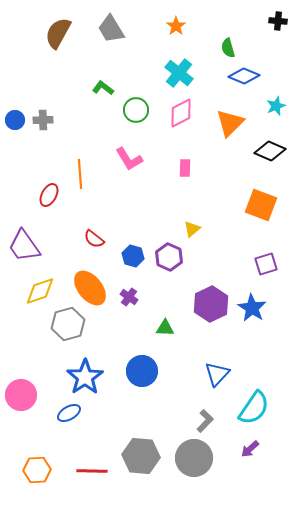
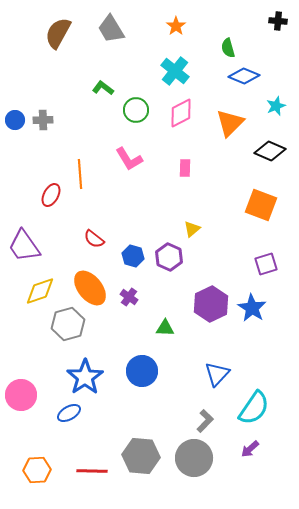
cyan cross at (179, 73): moved 4 px left, 2 px up
red ellipse at (49, 195): moved 2 px right
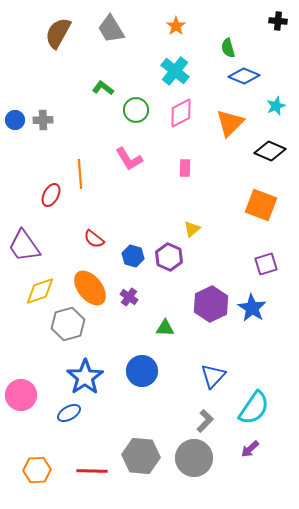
blue triangle at (217, 374): moved 4 px left, 2 px down
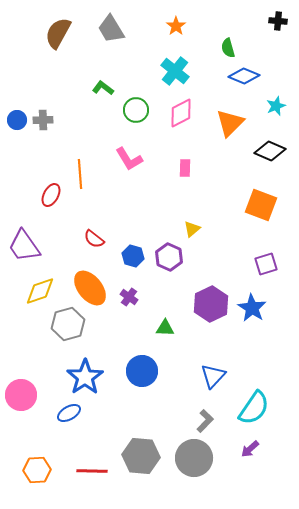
blue circle at (15, 120): moved 2 px right
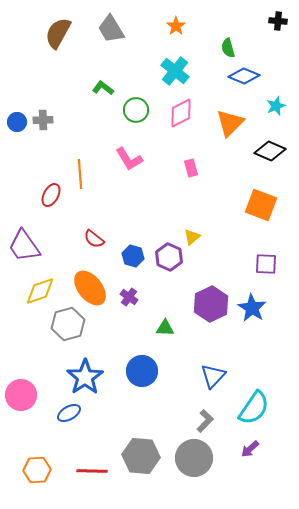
blue circle at (17, 120): moved 2 px down
pink rectangle at (185, 168): moved 6 px right; rotated 18 degrees counterclockwise
yellow triangle at (192, 229): moved 8 px down
purple square at (266, 264): rotated 20 degrees clockwise
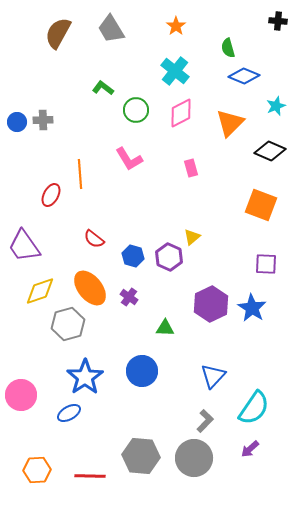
red line at (92, 471): moved 2 px left, 5 px down
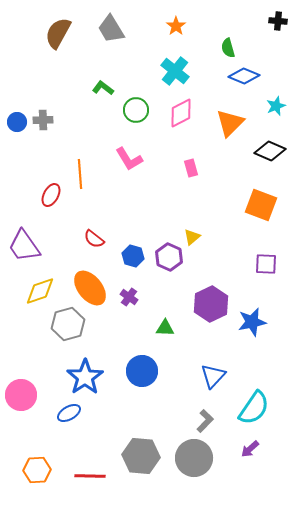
blue star at (252, 308): moved 14 px down; rotated 28 degrees clockwise
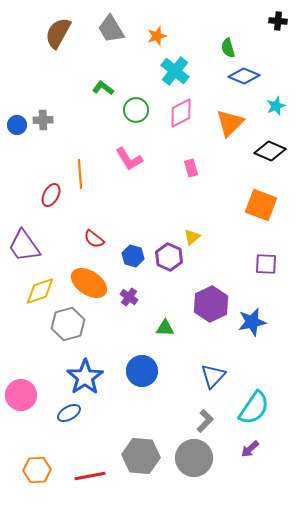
orange star at (176, 26): moved 19 px left, 10 px down; rotated 18 degrees clockwise
blue circle at (17, 122): moved 3 px down
orange ellipse at (90, 288): moved 1 px left, 5 px up; rotated 18 degrees counterclockwise
red line at (90, 476): rotated 12 degrees counterclockwise
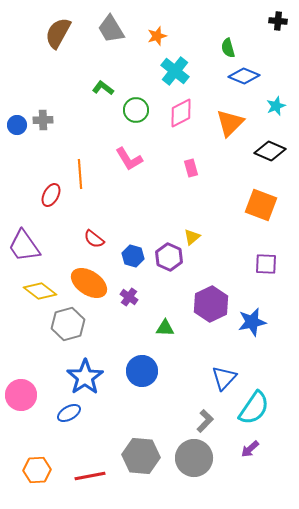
yellow diamond at (40, 291): rotated 56 degrees clockwise
blue triangle at (213, 376): moved 11 px right, 2 px down
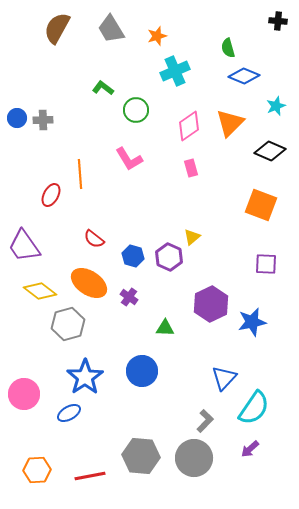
brown semicircle at (58, 33): moved 1 px left, 5 px up
cyan cross at (175, 71): rotated 28 degrees clockwise
pink diamond at (181, 113): moved 8 px right, 13 px down; rotated 8 degrees counterclockwise
blue circle at (17, 125): moved 7 px up
pink circle at (21, 395): moved 3 px right, 1 px up
